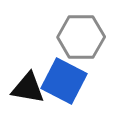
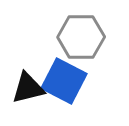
black triangle: rotated 24 degrees counterclockwise
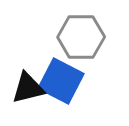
blue square: moved 3 px left
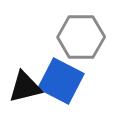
black triangle: moved 3 px left, 1 px up
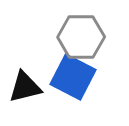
blue square: moved 12 px right, 4 px up
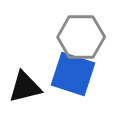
blue square: moved 3 px up; rotated 9 degrees counterclockwise
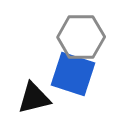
black triangle: moved 9 px right, 11 px down
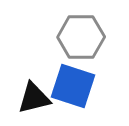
blue square: moved 12 px down
